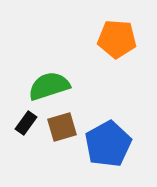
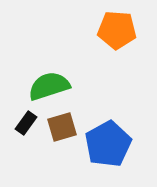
orange pentagon: moved 9 px up
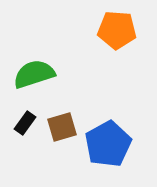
green semicircle: moved 15 px left, 12 px up
black rectangle: moved 1 px left
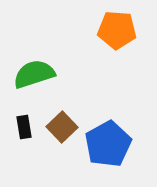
black rectangle: moved 1 px left, 4 px down; rotated 45 degrees counterclockwise
brown square: rotated 28 degrees counterclockwise
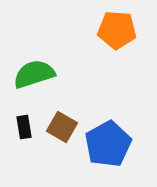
brown square: rotated 16 degrees counterclockwise
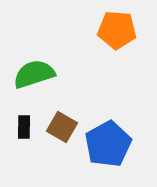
black rectangle: rotated 10 degrees clockwise
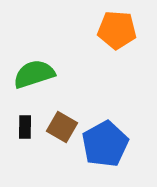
black rectangle: moved 1 px right
blue pentagon: moved 3 px left
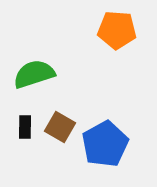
brown square: moved 2 px left
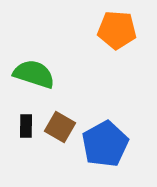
green semicircle: rotated 36 degrees clockwise
black rectangle: moved 1 px right, 1 px up
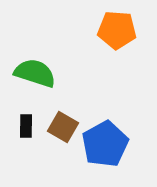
green semicircle: moved 1 px right, 1 px up
brown square: moved 3 px right
